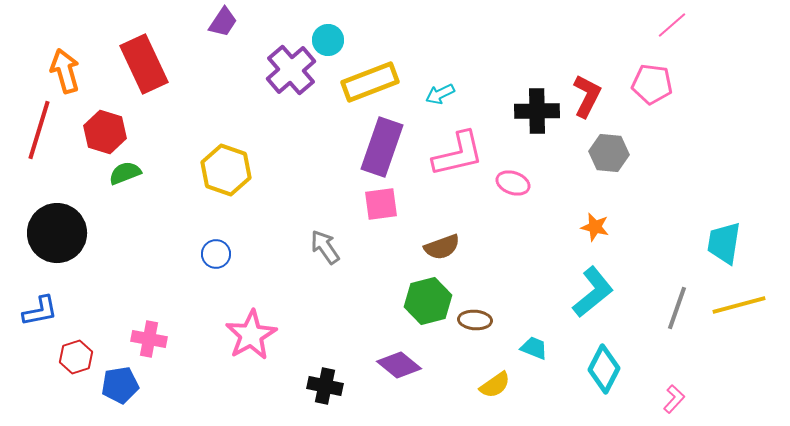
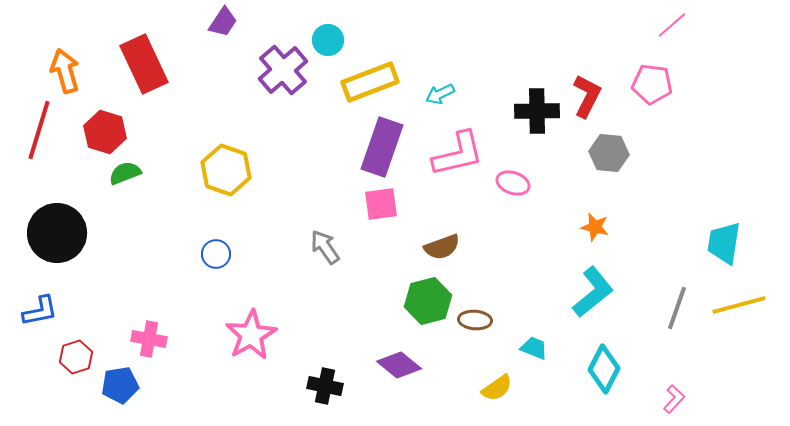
purple cross at (291, 70): moved 8 px left
yellow semicircle at (495, 385): moved 2 px right, 3 px down
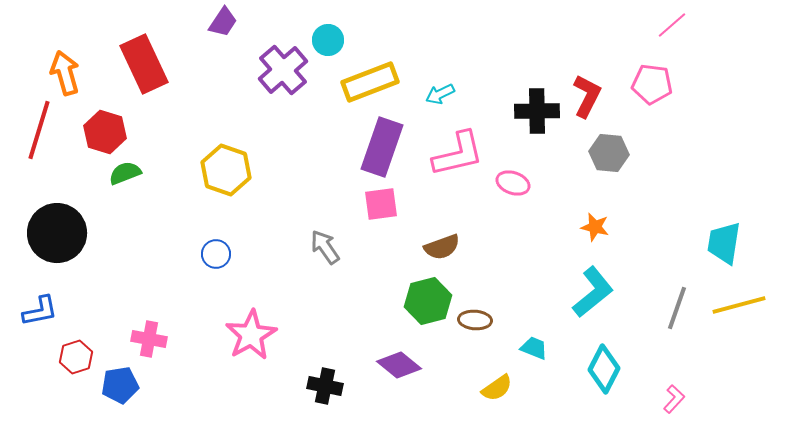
orange arrow at (65, 71): moved 2 px down
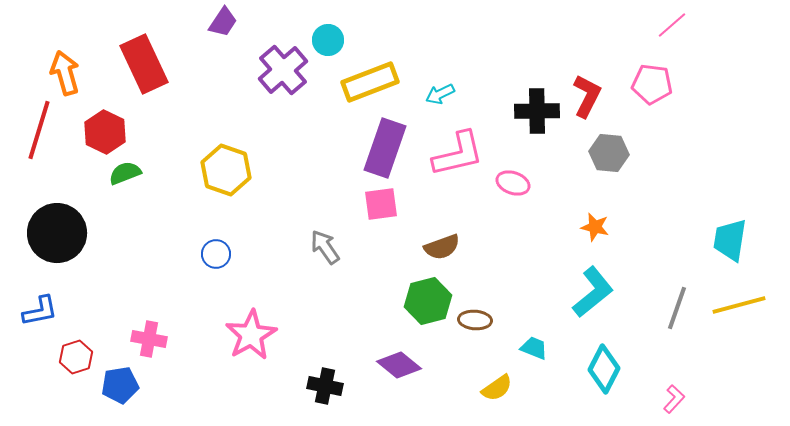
red hexagon at (105, 132): rotated 9 degrees clockwise
purple rectangle at (382, 147): moved 3 px right, 1 px down
cyan trapezoid at (724, 243): moved 6 px right, 3 px up
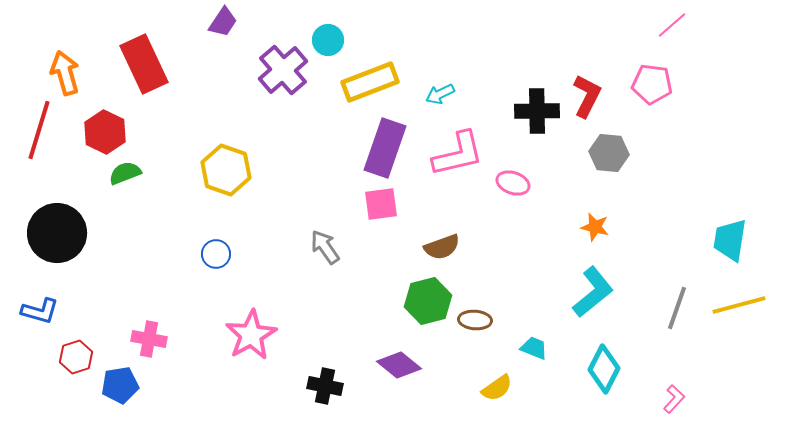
blue L-shape at (40, 311): rotated 27 degrees clockwise
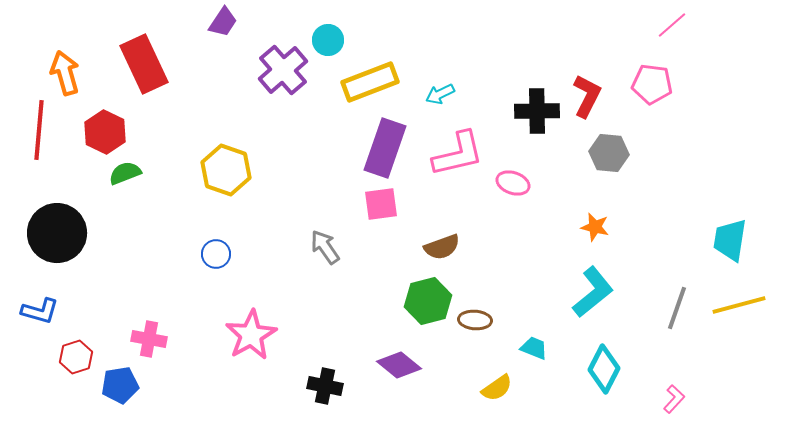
red line at (39, 130): rotated 12 degrees counterclockwise
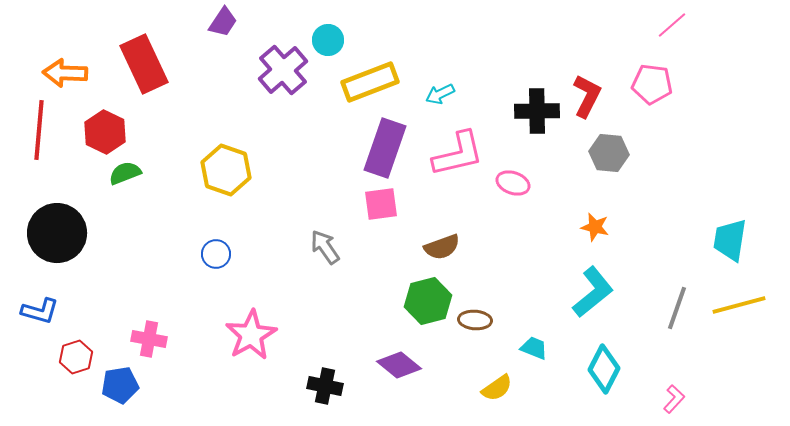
orange arrow at (65, 73): rotated 72 degrees counterclockwise
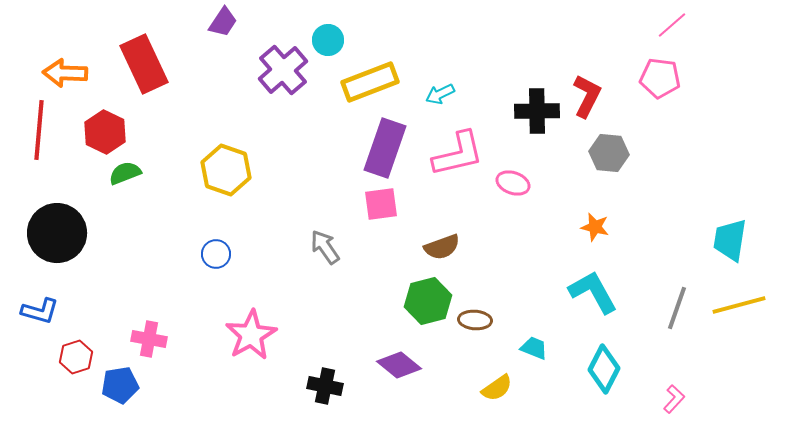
pink pentagon at (652, 84): moved 8 px right, 6 px up
cyan L-shape at (593, 292): rotated 80 degrees counterclockwise
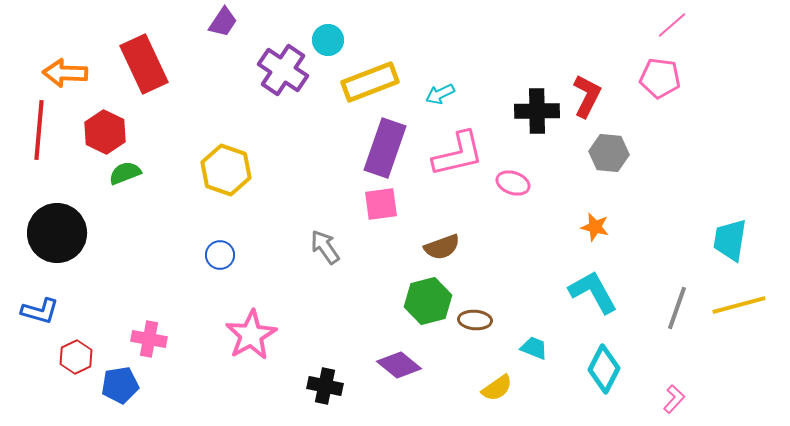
purple cross at (283, 70): rotated 15 degrees counterclockwise
blue circle at (216, 254): moved 4 px right, 1 px down
red hexagon at (76, 357): rotated 8 degrees counterclockwise
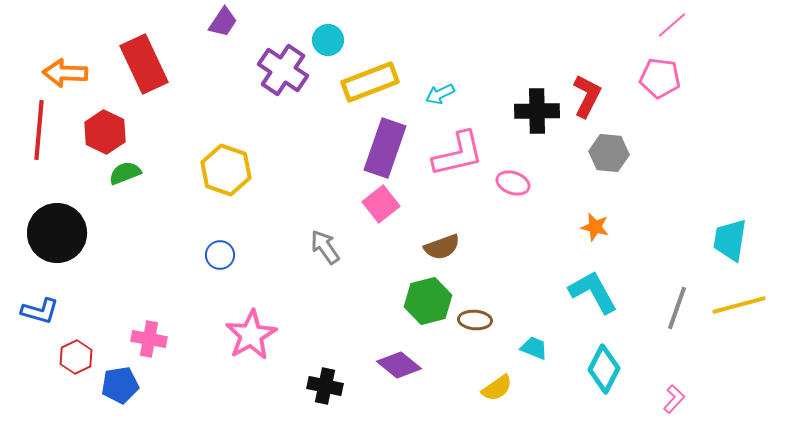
pink square at (381, 204): rotated 30 degrees counterclockwise
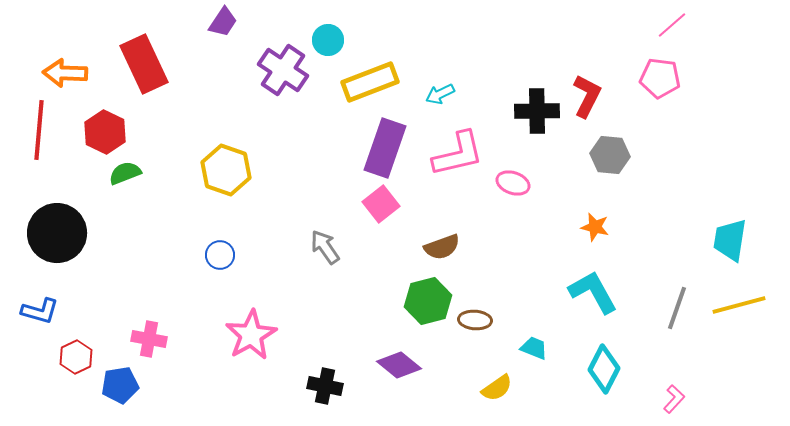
gray hexagon at (609, 153): moved 1 px right, 2 px down
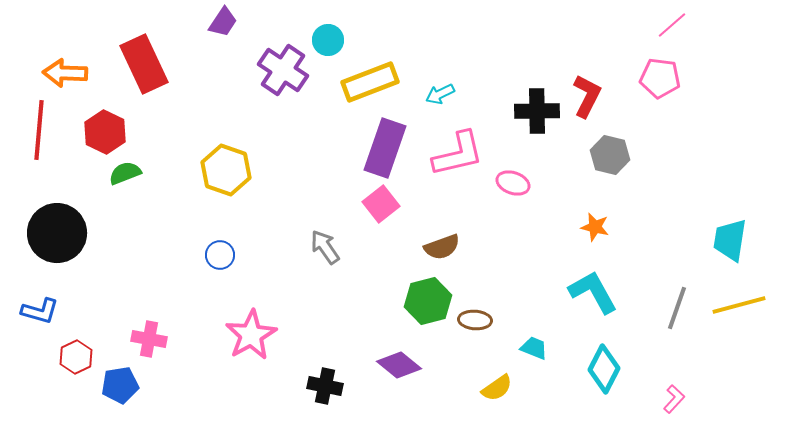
gray hexagon at (610, 155): rotated 9 degrees clockwise
